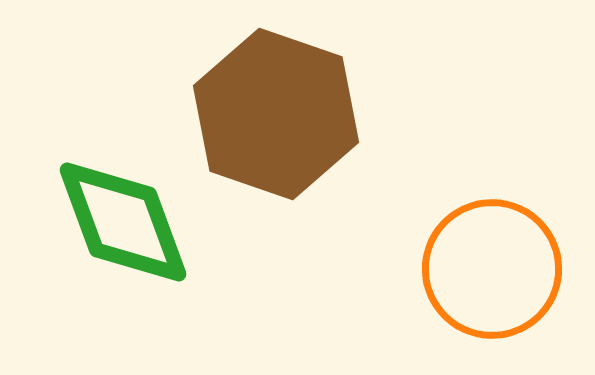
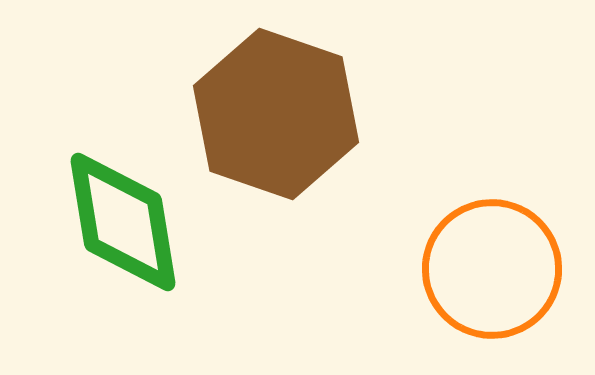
green diamond: rotated 11 degrees clockwise
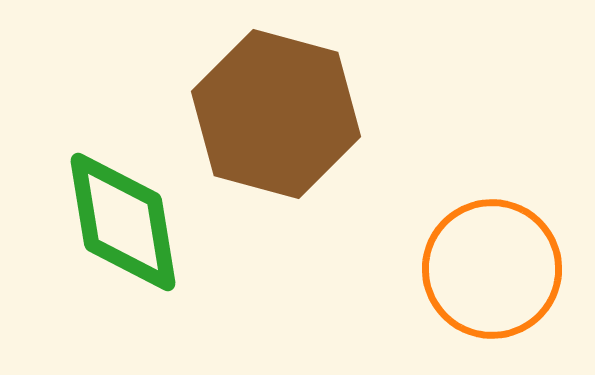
brown hexagon: rotated 4 degrees counterclockwise
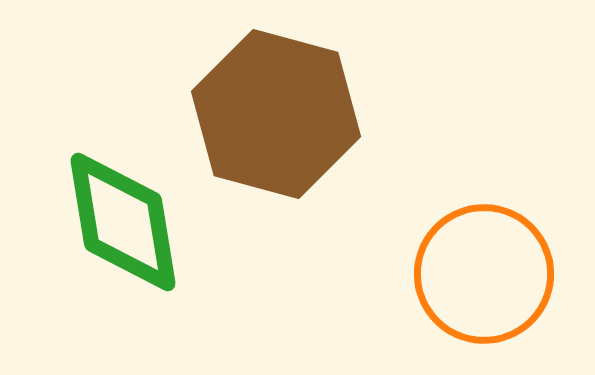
orange circle: moved 8 px left, 5 px down
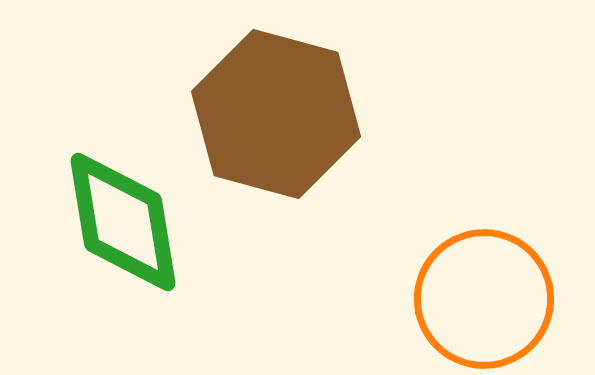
orange circle: moved 25 px down
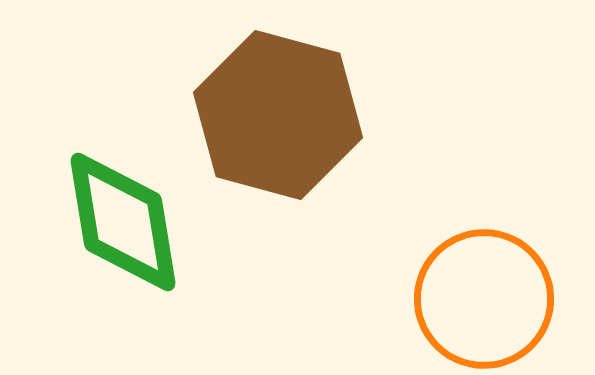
brown hexagon: moved 2 px right, 1 px down
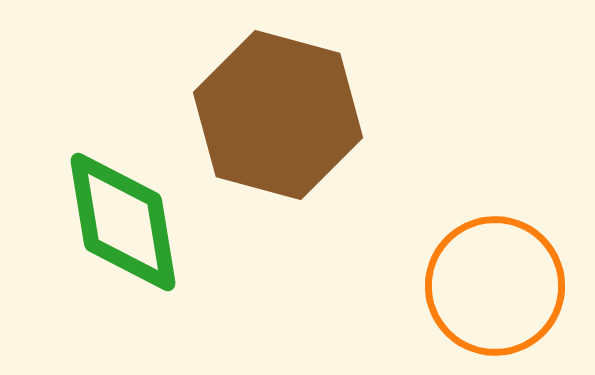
orange circle: moved 11 px right, 13 px up
